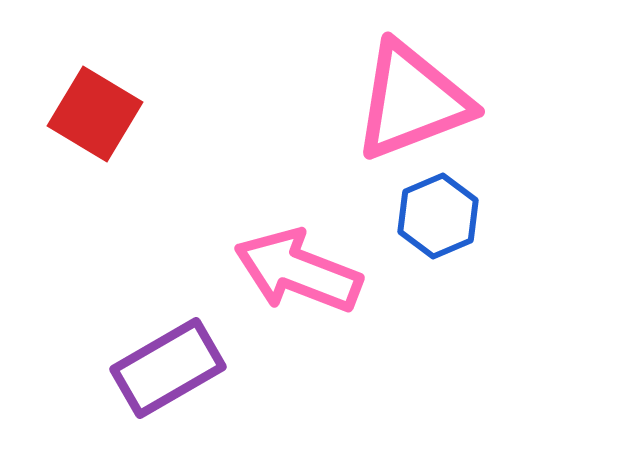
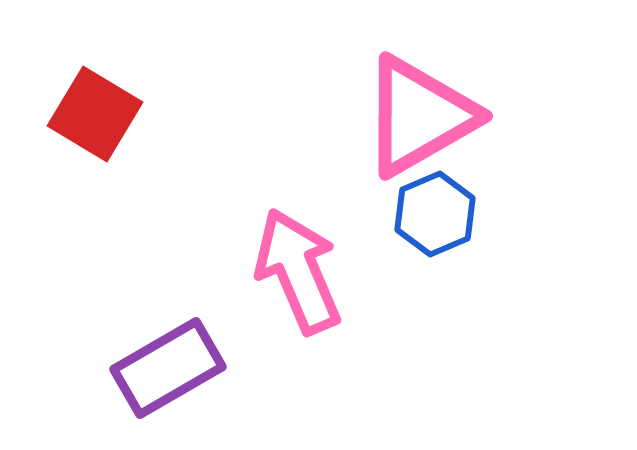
pink triangle: moved 7 px right, 15 px down; rotated 9 degrees counterclockwise
blue hexagon: moved 3 px left, 2 px up
pink arrow: rotated 46 degrees clockwise
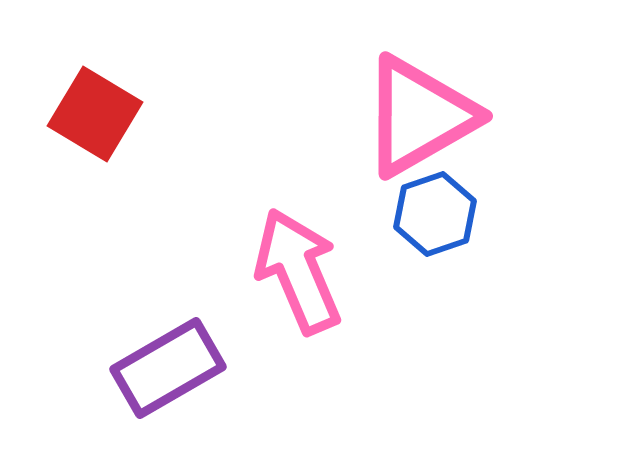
blue hexagon: rotated 4 degrees clockwise
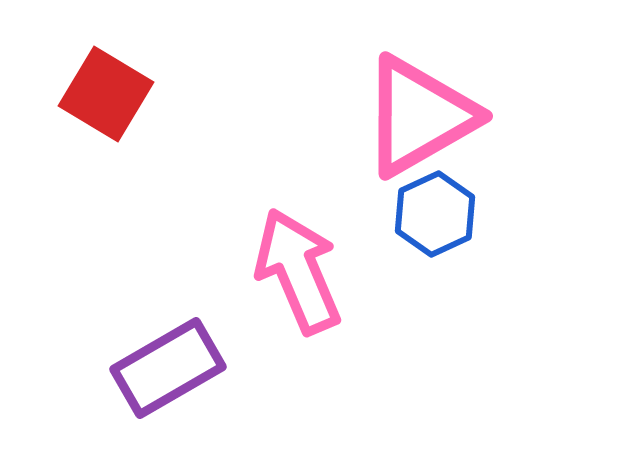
red square: moved 11 px right, 20 px up
blue hexagon: rotated 6 degrees counterclockwise
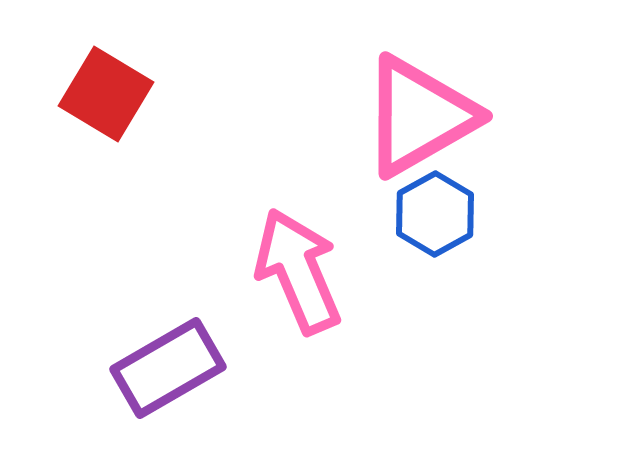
blue hexagon: rotated 4 degrees counterclockwise
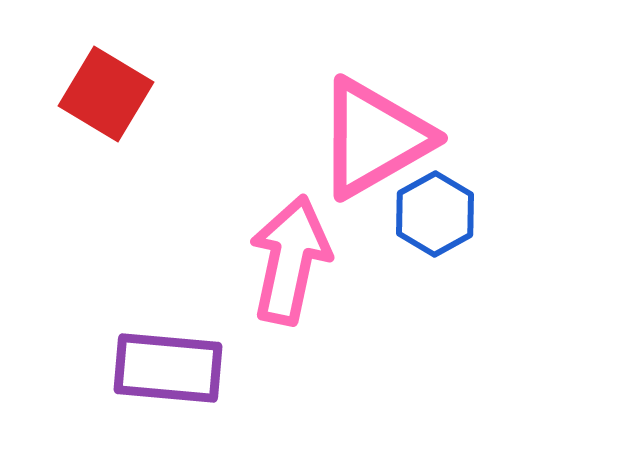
pink triangle: moved 45 px left, 22 px down
pink arrow: moved 8 px left, 11 px up; rotated 35 degrees clockwise
purple rectangle: rotated 35 degrees clockwise
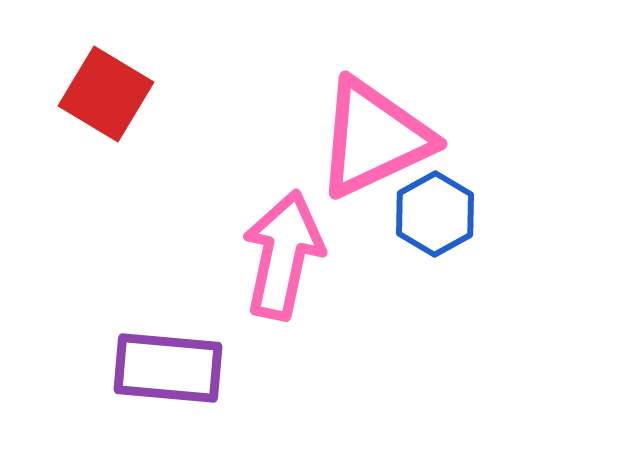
pink triangle: rotated 5 degrees clockwise
pink arrow: moved 7 px left, 5 px up
